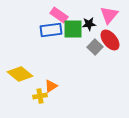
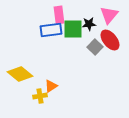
pink rectangle: rotated 48 degrees clockwise
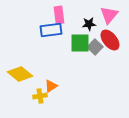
green square: moved 7 px right, 14 px down
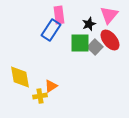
black star: rotated 16 degrees counterclockwise
blue rectangle: rotated 50 degrees counterclockwise
yellow diamond: moved 3 px down; rotated 40 degrees clockwise
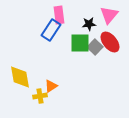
black star: rotated 16 degrees clockwise
red ellipse: moved 2 px down
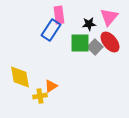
pink triangle: moved 2 px down
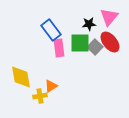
pink rectangle: moved 33 px down
blue rectangle: rotated 70 degrees counterclockwise
yellow diamond: moved 1 px right
